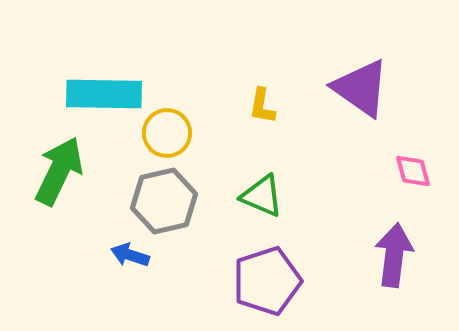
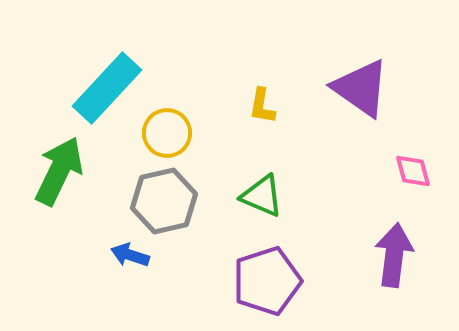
cyan rectangle: moved 3 px right, 6 px up; rotated 48 degrees counterclockwise
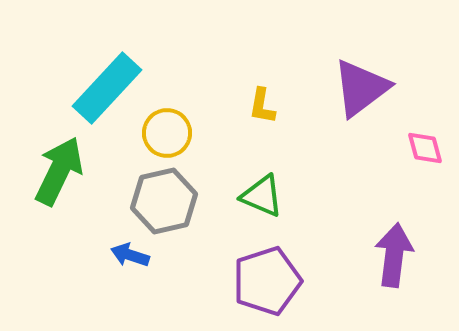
purple triangle: rotated 48 degrees clockwise
pink diamond: moved 12 px right, 23 px up
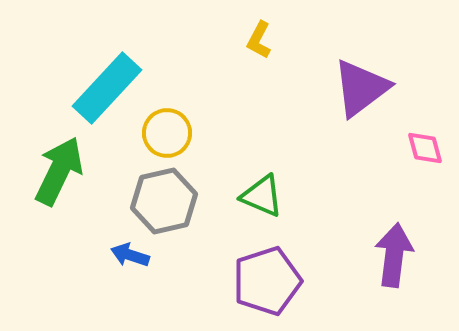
yellow L-shape: moved 3 px left, 66 px up; rotated 18 degrees clockwise
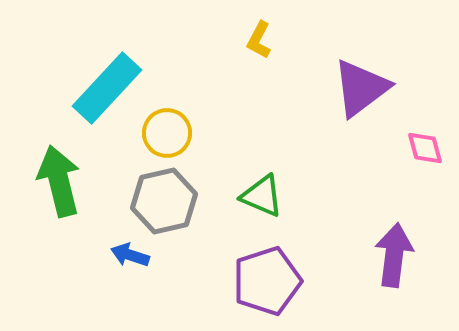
green arrow: moved 10 px down; rotated 40 degrees counterclockwise
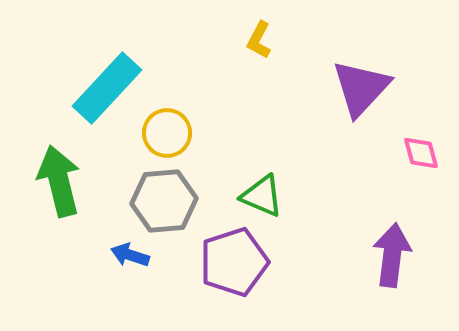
purple triangle: rotated 10 degrees counterclockwise
pink diamond: moved 4 px left, 5 px down
gray hexagon: rotated 8 degrees clockwise
purple arrow: moved 2 px left
purple pentagon: moved 33 px left, 19 px up
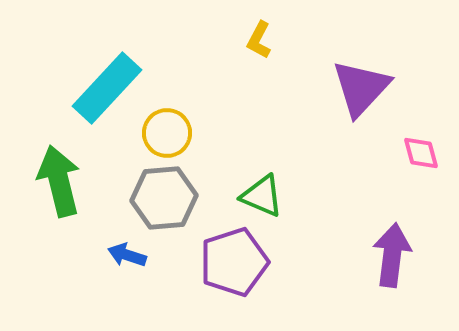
gray hexagon: moved 3 px up
blue arrow: moved 3 px left
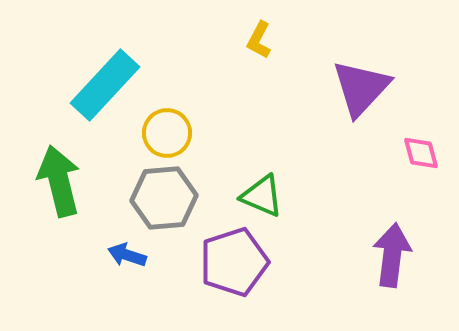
cyan rectangle: moved 2 px left, 3 px up
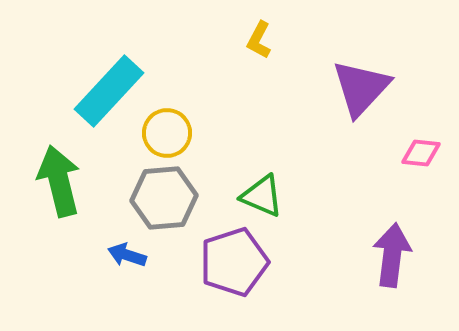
cyan rectangle: moved 4 px right, 6 px down
pink diamond: rotated 69 degrees counterclockwise
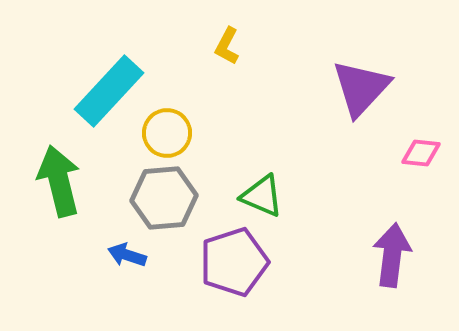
yellow L-shape: moved 32 px left, 6 px down
